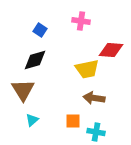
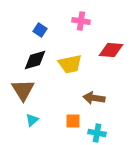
yellow trapezoid: moved 17 px left, 5 px up
cyan cross: moved 1 px right, 1 px down
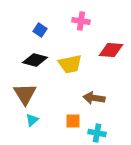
black diamond: rotated 30 degrees clockwise
brown triangle: moved 2 px right, 4 px down
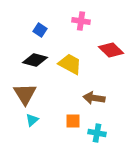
red diamond: rotated 40 degrees clockwise
yellow trapezoid: rotated 140 degrees counterclockwise
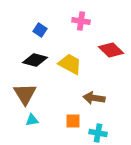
cyan triangle: rotated 32 degrees clockwise
cyan cross: moved 1 px right
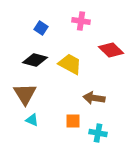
blue square: moved 1 px right, 2 px up
cyan triangle: rotated 32 degrees clockwise
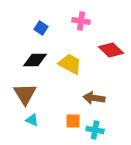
black diamond: rotated 15 degrees counterclockwise
cyan cross: moved 3 px left, 3 px up
